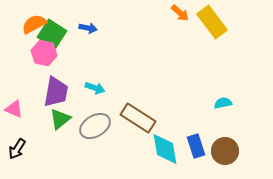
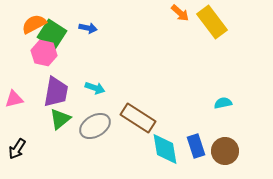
pink triangle: moved 10 px up; rotated 36 degrees counterclockwise
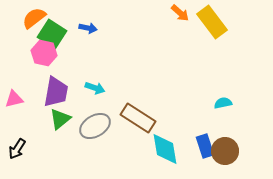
orange semicircle: moved 6 px up; rotated 10 degrees counterclockwise
blue rectangle: moved 9 px right
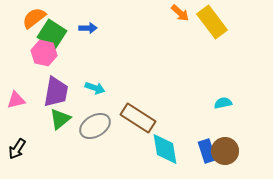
blue arrow: rotated 12 degrees counterclockwise
pink triangle: moved 2 px right, 1 px down
blue rectangle: moved 2 px right, 5 px down
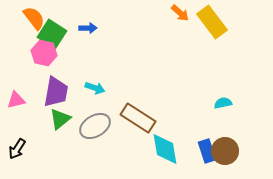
orange semicircle: rotated 90 degrees clockwise
